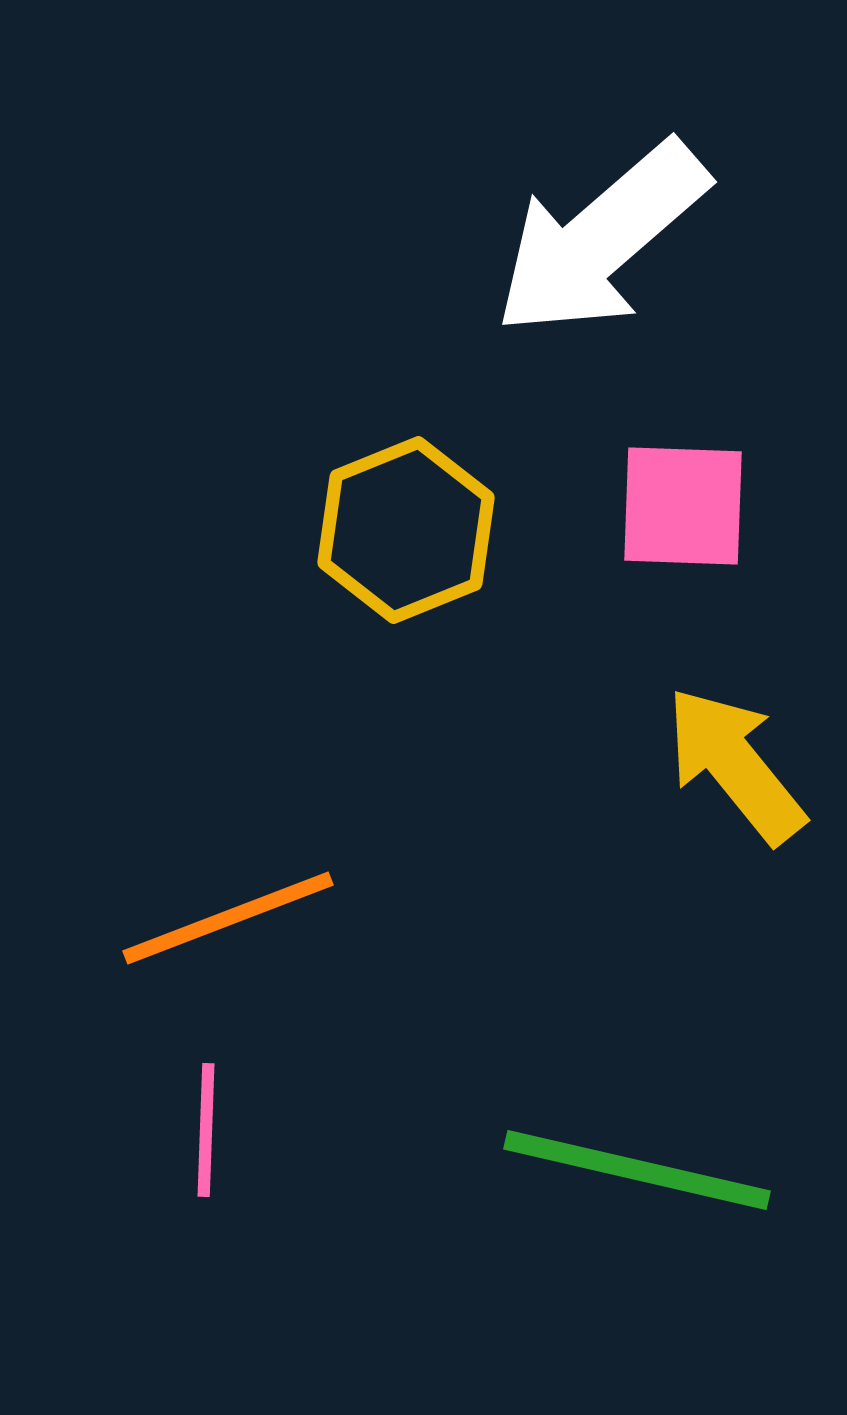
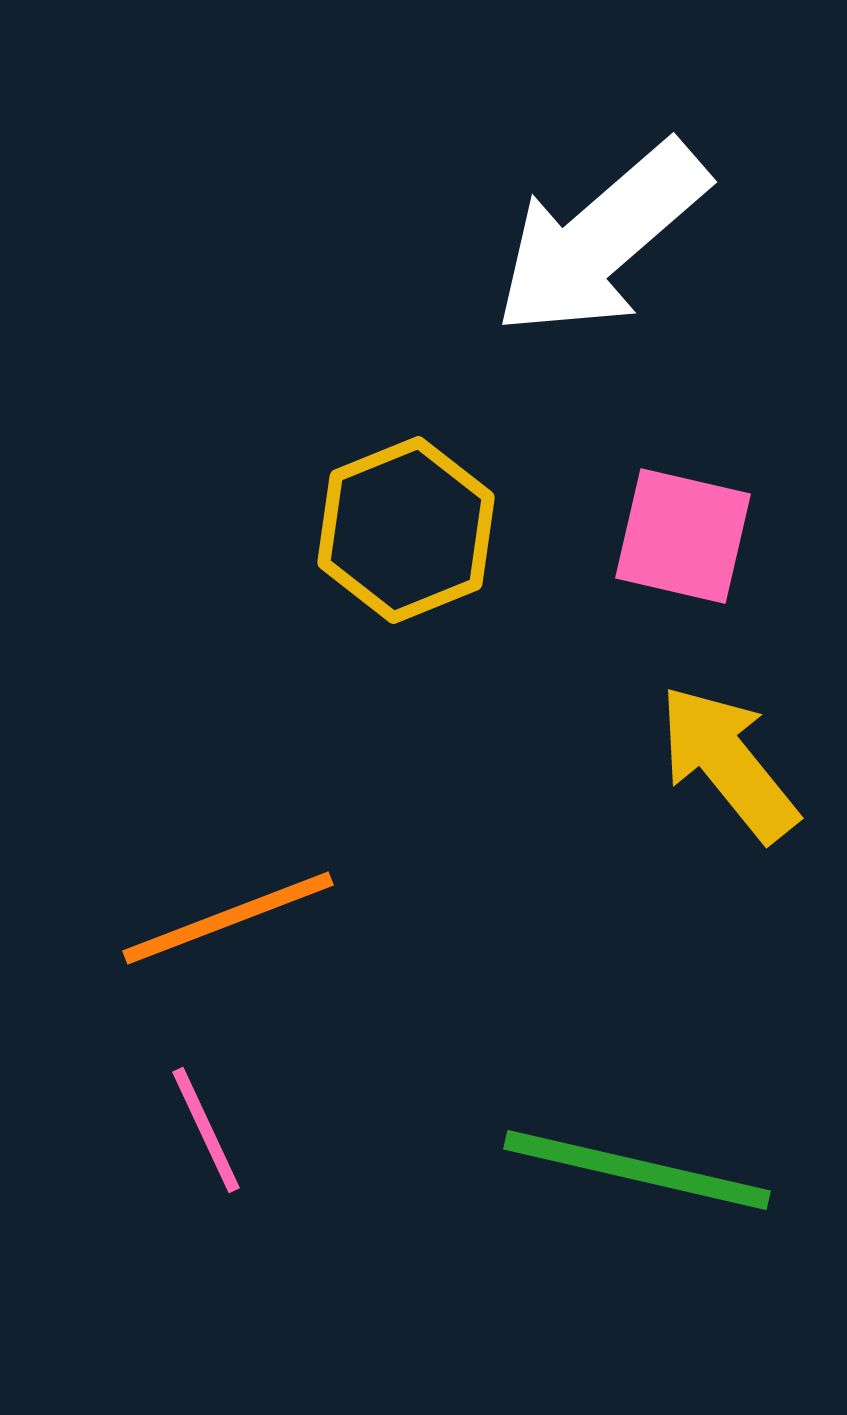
pink square: moved 30 px down; rotated 11 degrees clockwise
yellow arrow: moved 7 px left, 2 px up
pink line: rotated 27 degrees counterclockwise
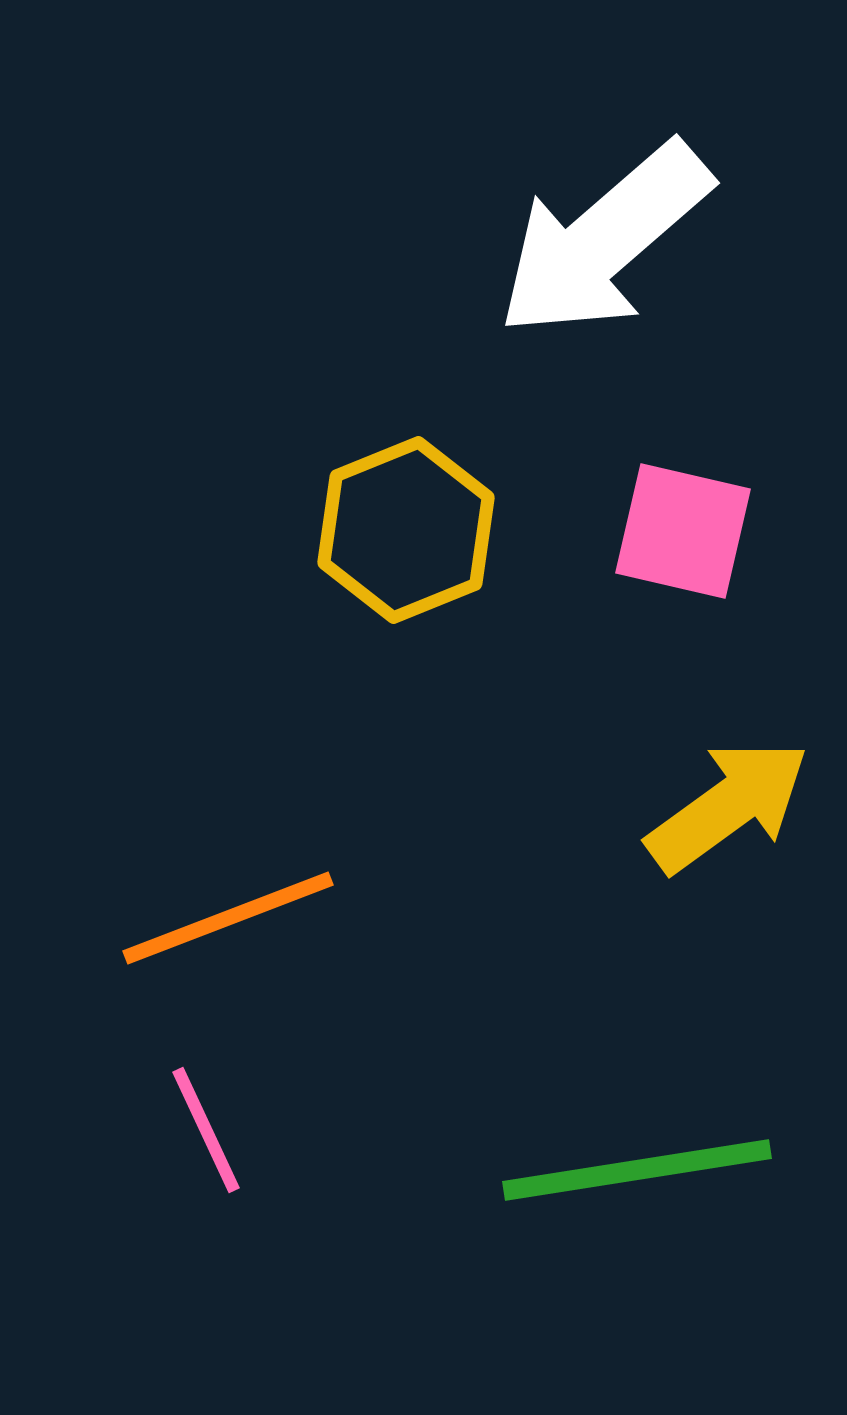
white arrow: moved 3 px right, 1 px down
pink square: moved 5 px up
yellow arrow: moved 43 px down; rotated 93 degrees clockwise
green line: rotated 22 degrees counterclockwise
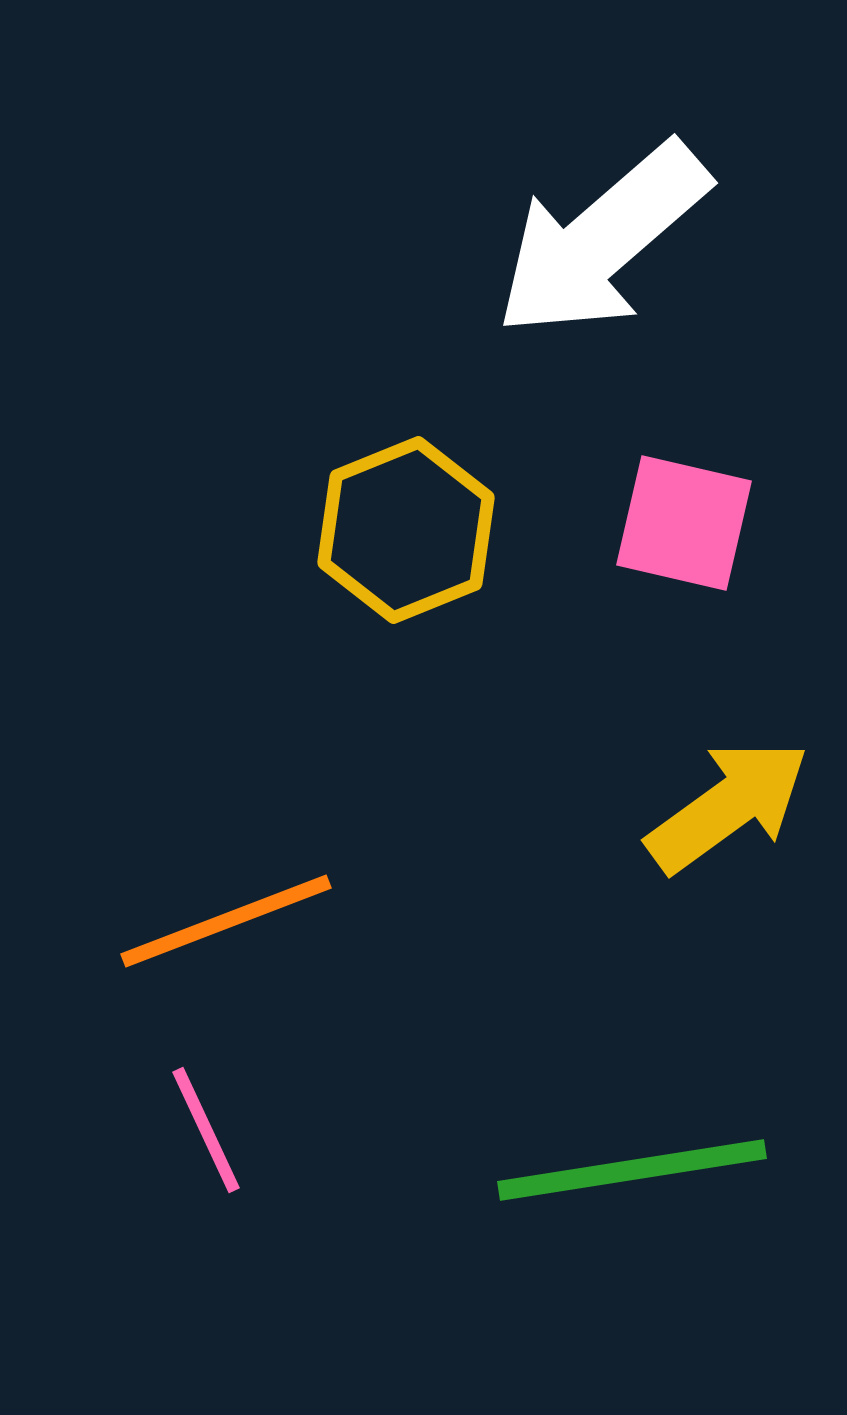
white arrow: moved 2 px left
pink square: moved 1 px right, 8 px up
orange line: moved 2 px left, 3 px down
green line: moved 5 px left
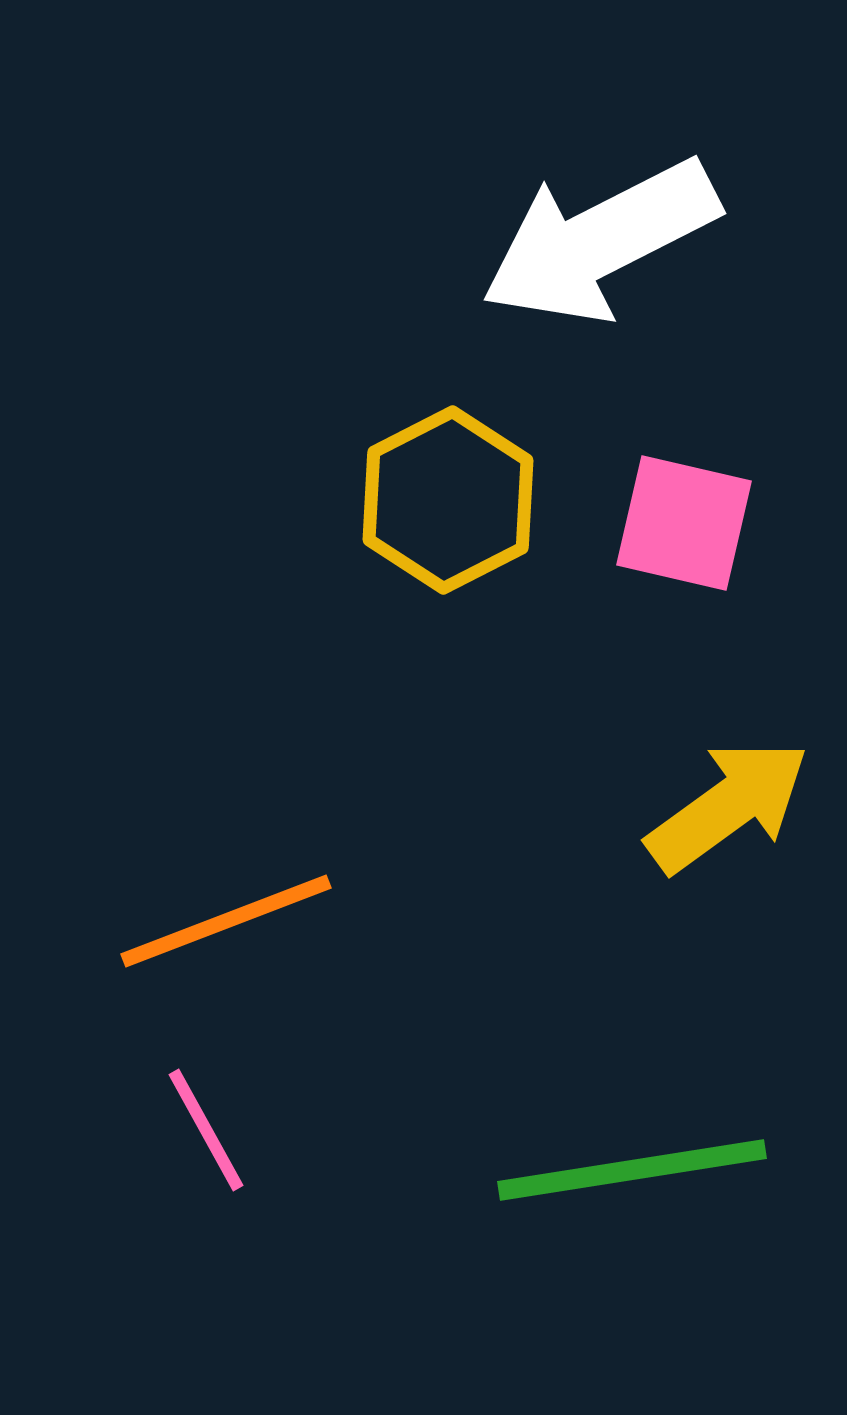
white arrow: moved 2 px left, 1 px down; rotated 14 degrees clockwise
yellow hexagon: moved 42 px right, 30 px up; rotated 5 degrees counterclockwise
pink line: rotated 4 degrees counterclockwise
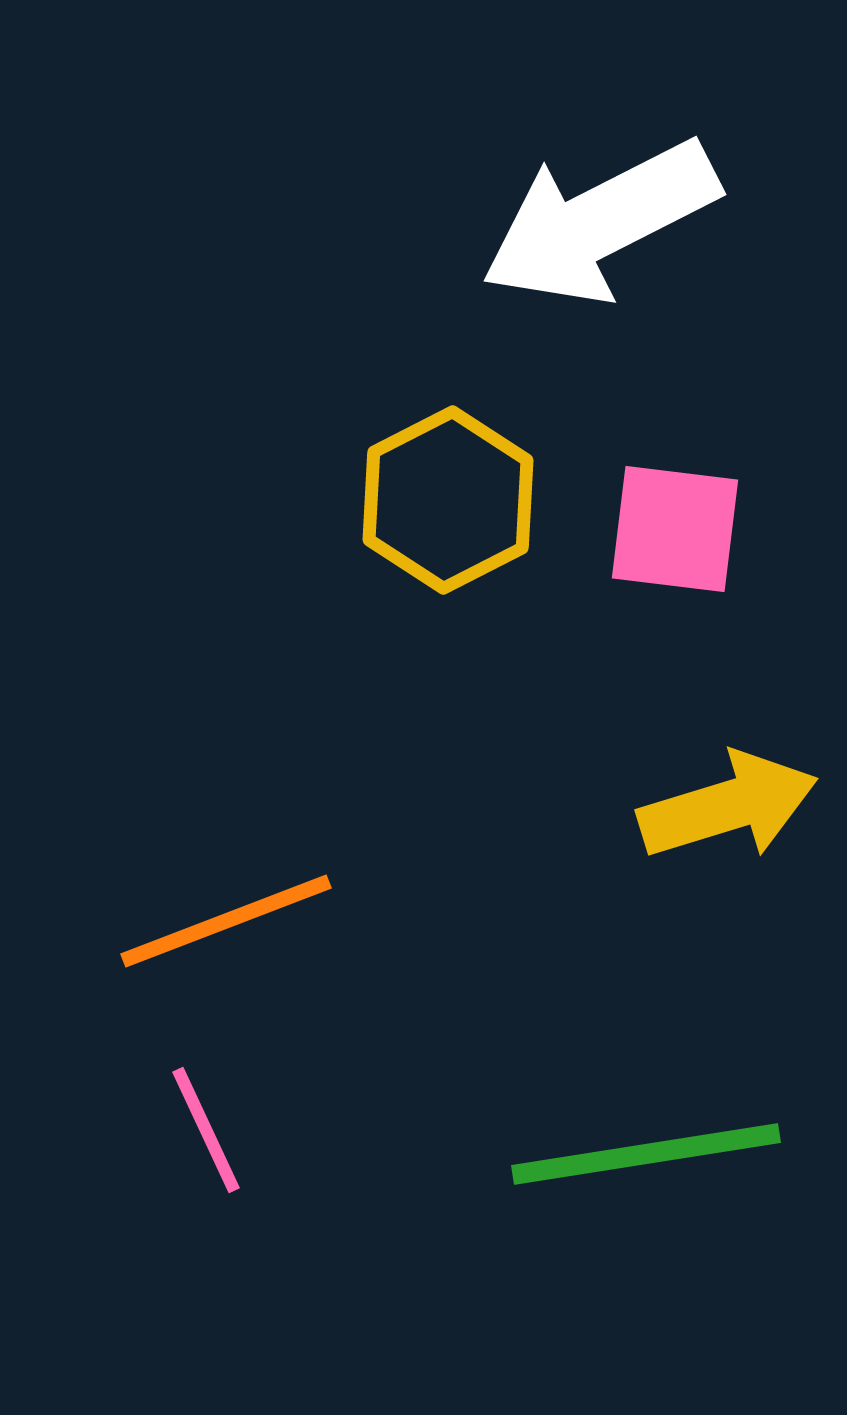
white arrow: moved 19 px up
pink square: moved 9 px left, 6 px down; rotated 6 degrees counterclockwise
yellow arrow: rotated 19 degrees clockwise
pink line: rotated 4 degrees clockwise
green line: moved 14 px right, 16 px up
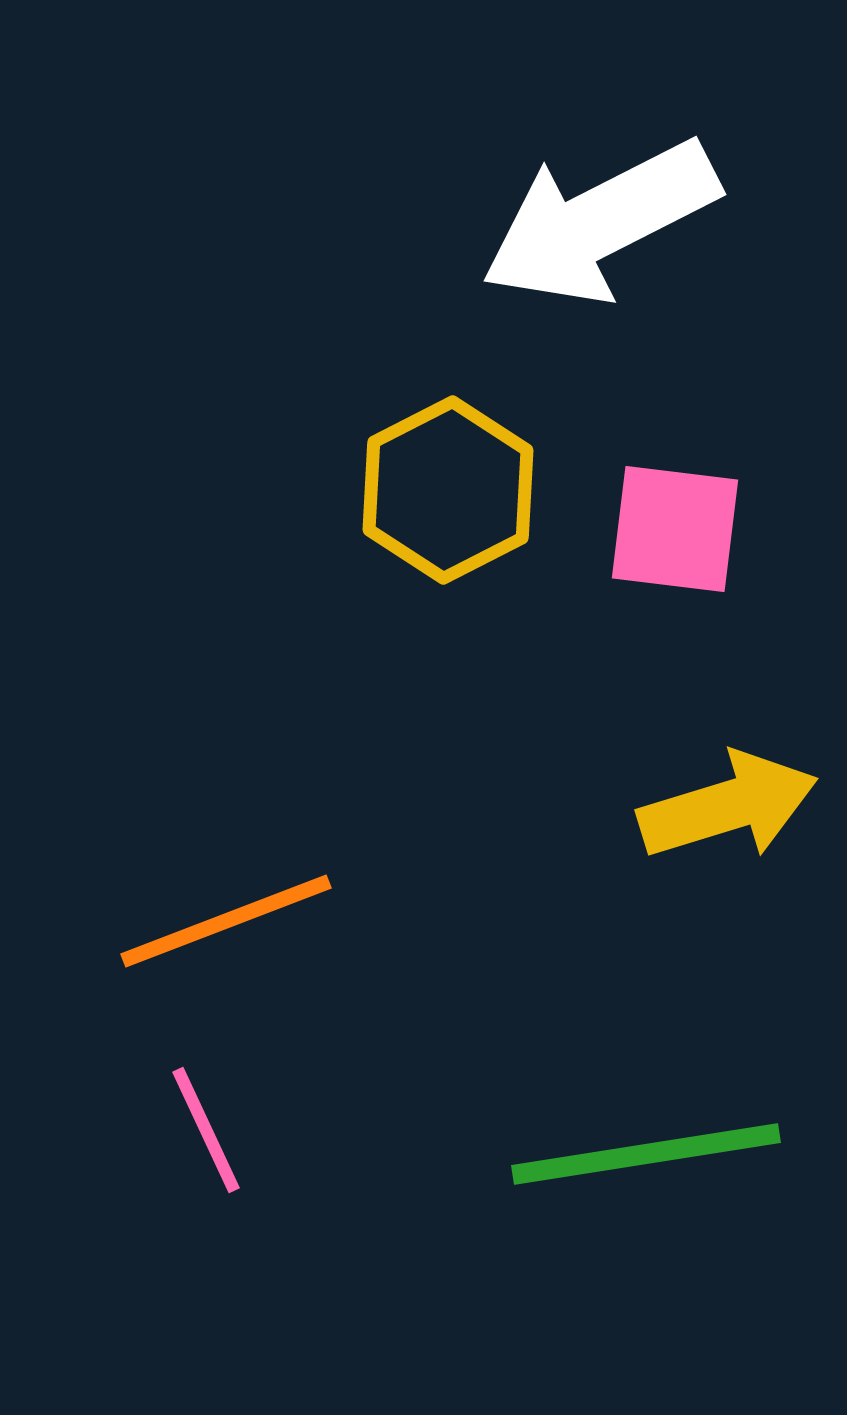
yellow hexagon: moved 10 px up
